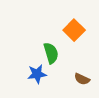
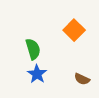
green semicircle: moved 18 px left, 4 px up
blue star: rotated 30 degrees counterclockwise
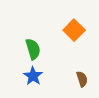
blue star: moved 4 px left, 2 px down
brown semicircle: rotated 133 degrees counterclockwise
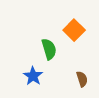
green semicircle: moved 16 px right
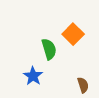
orange square: moved 1 px left, 4 px down
brown semicircle: moved 1 px right, 6 px down
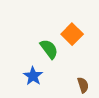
orange square: moved 1 px left
green semicircle: rotated 20 degrees counterclockwise
